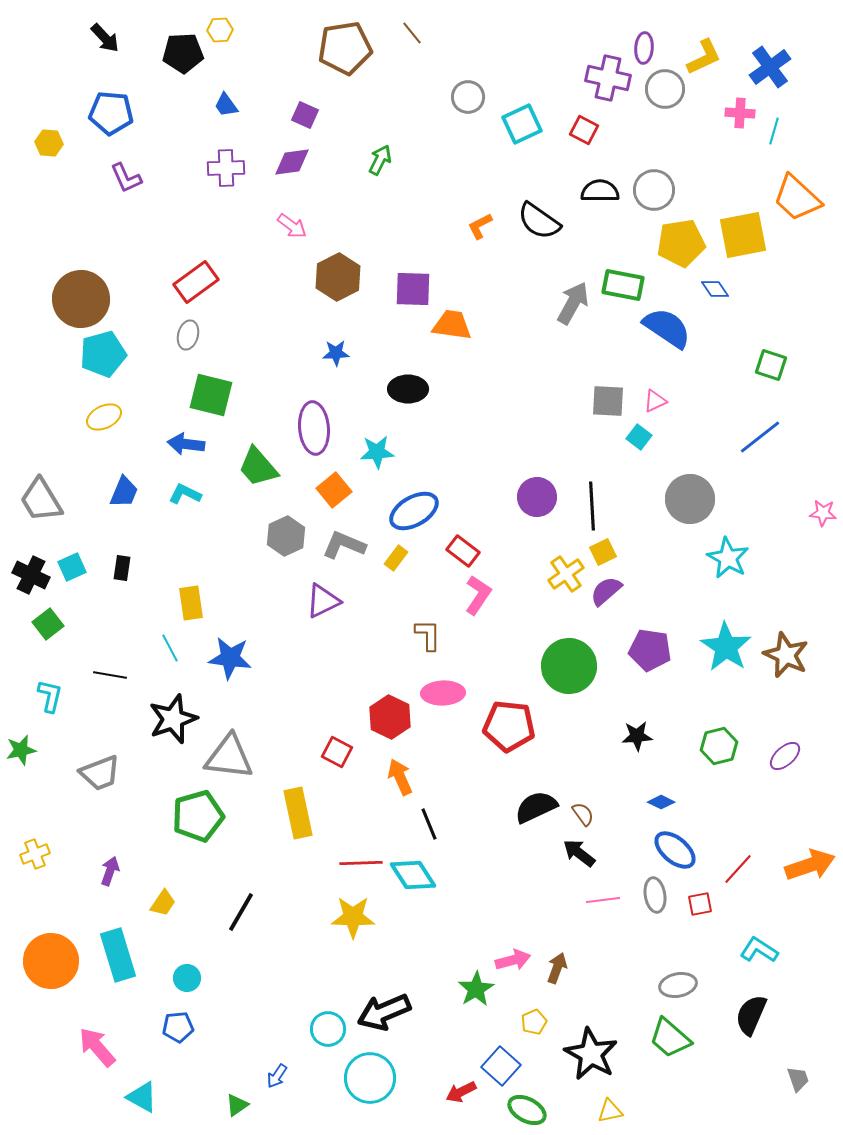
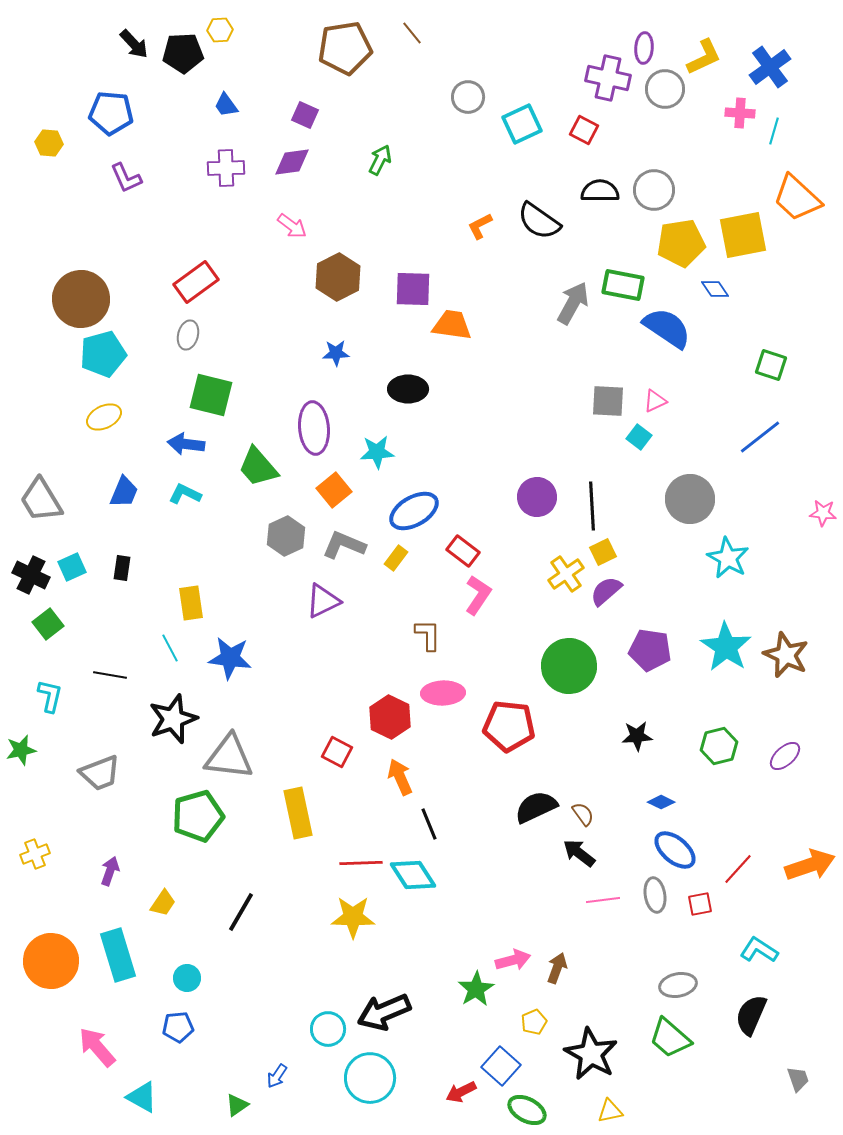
black arrow at (105, 38): moved 29 px right, 6 px down
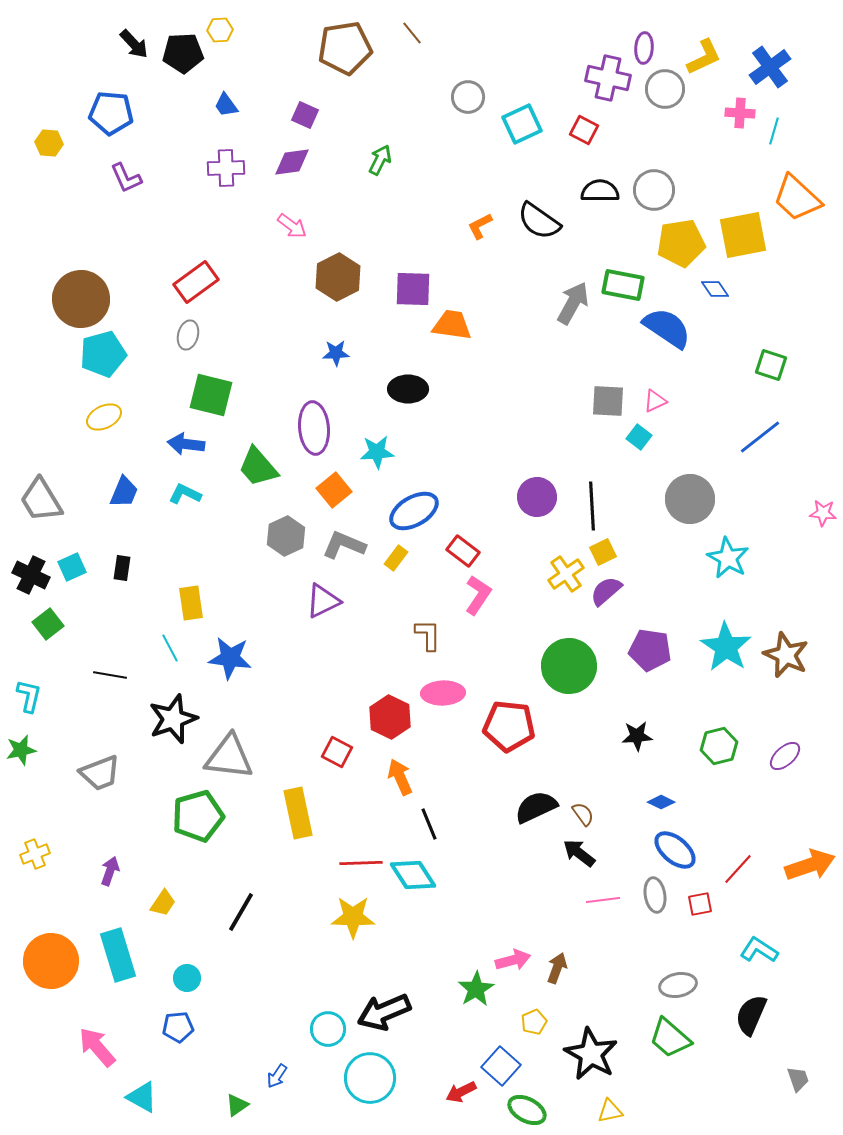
cyan L-shape at (50, 696): moved 21 px left
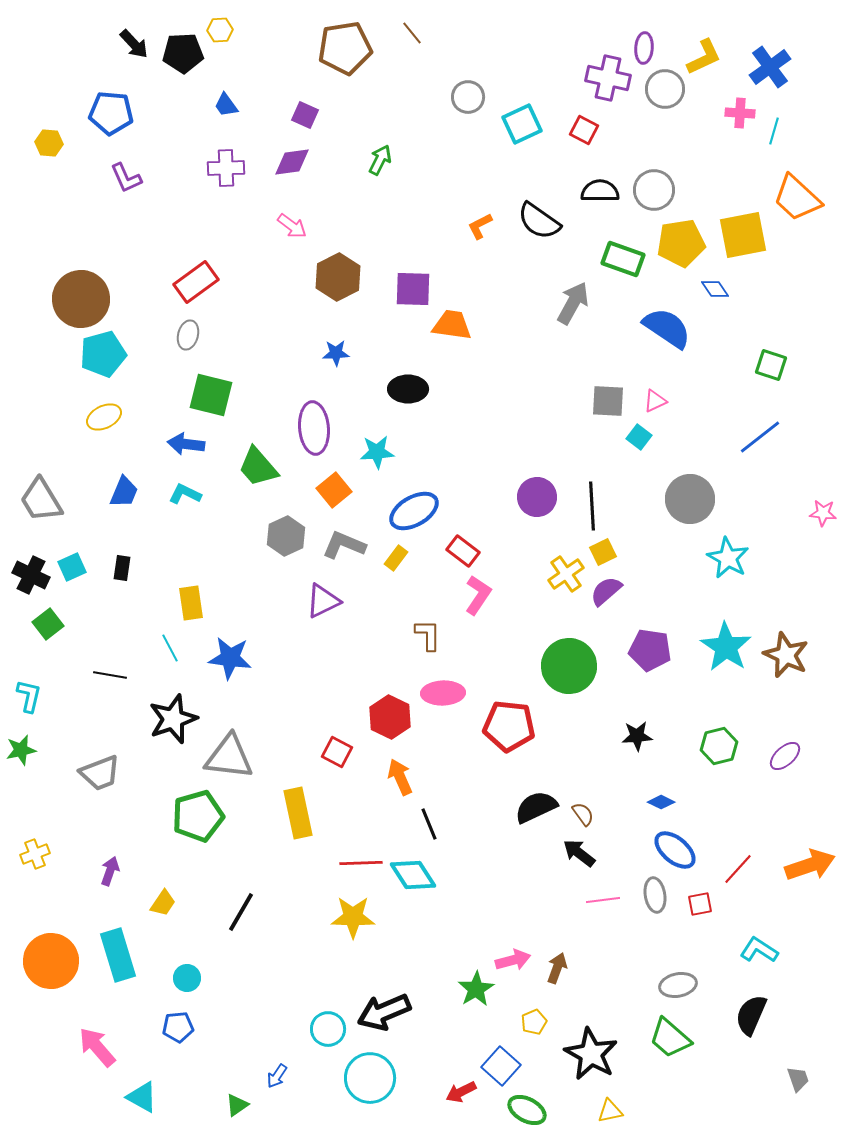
green rectangle at (623, 285): moved 26 px up; rotated 9 degrees clockwise
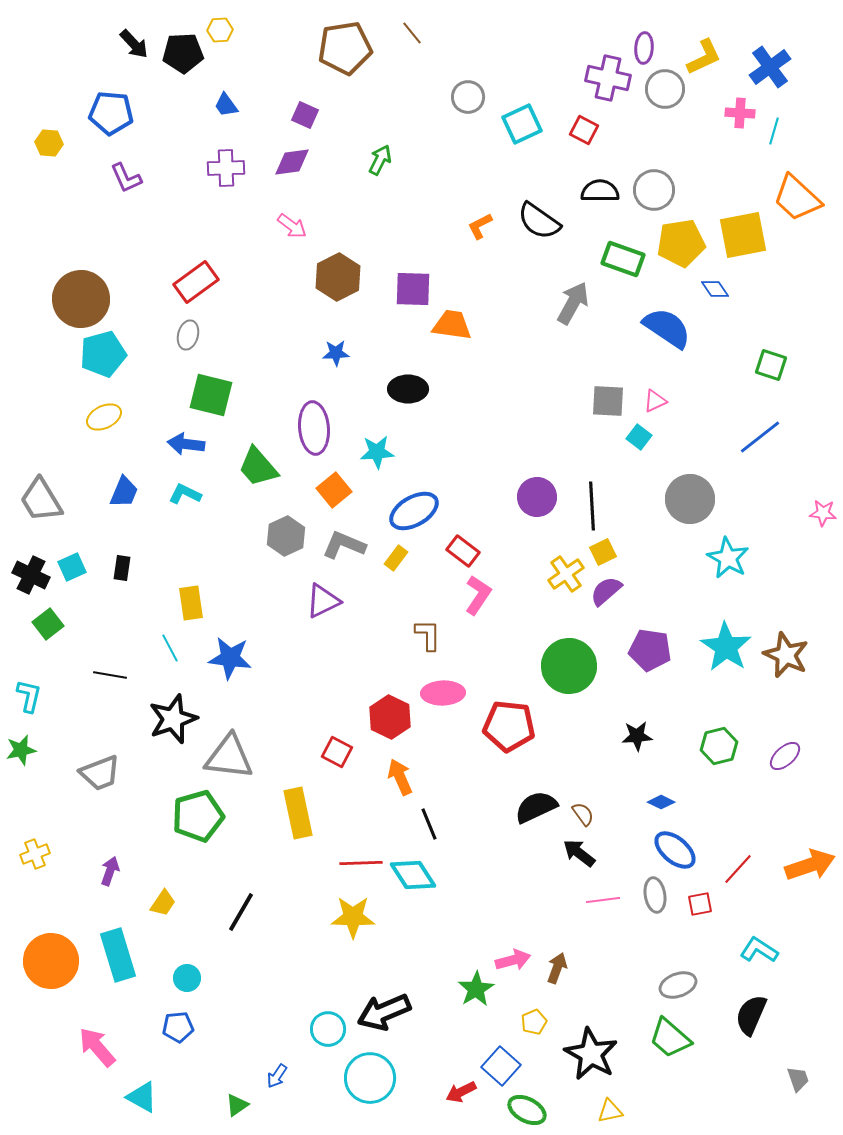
gray ellipse at (678, 985): rotated 9 degrees counterclockwise
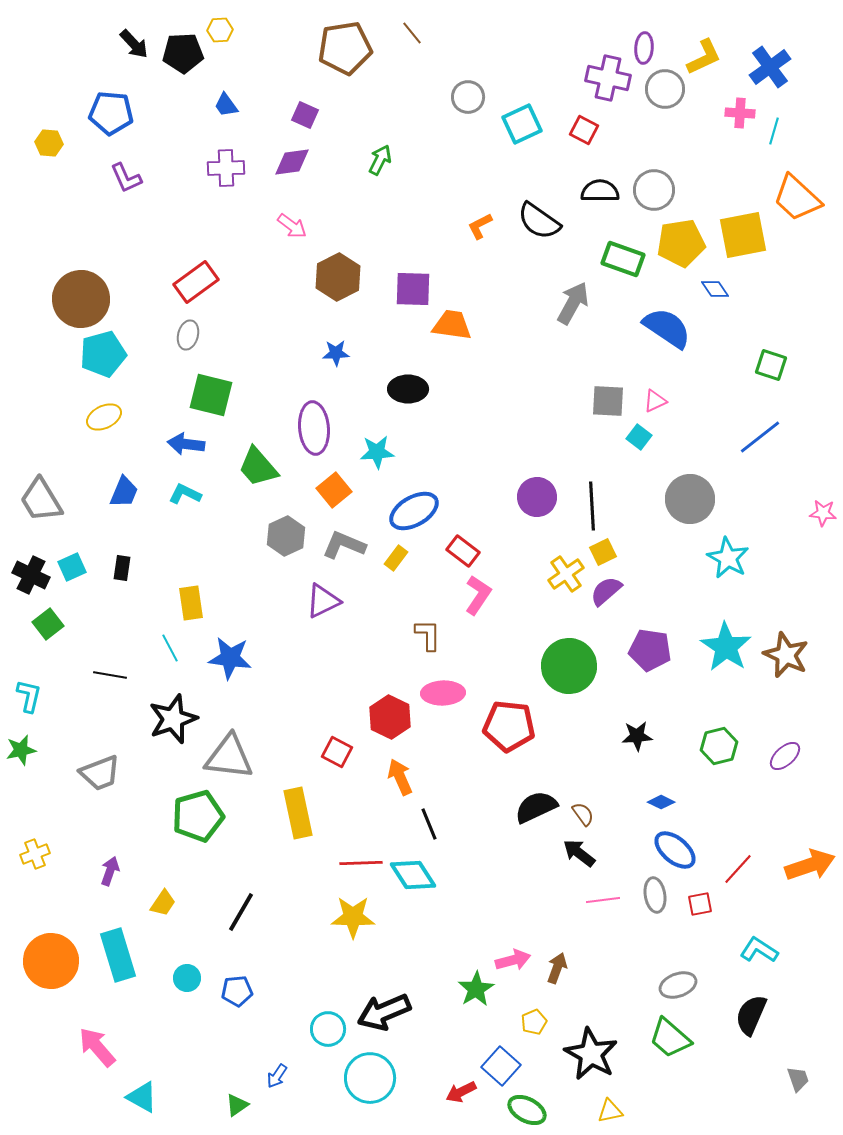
blue pentagon at (178, 1027): moved 59 px right, 36 px up
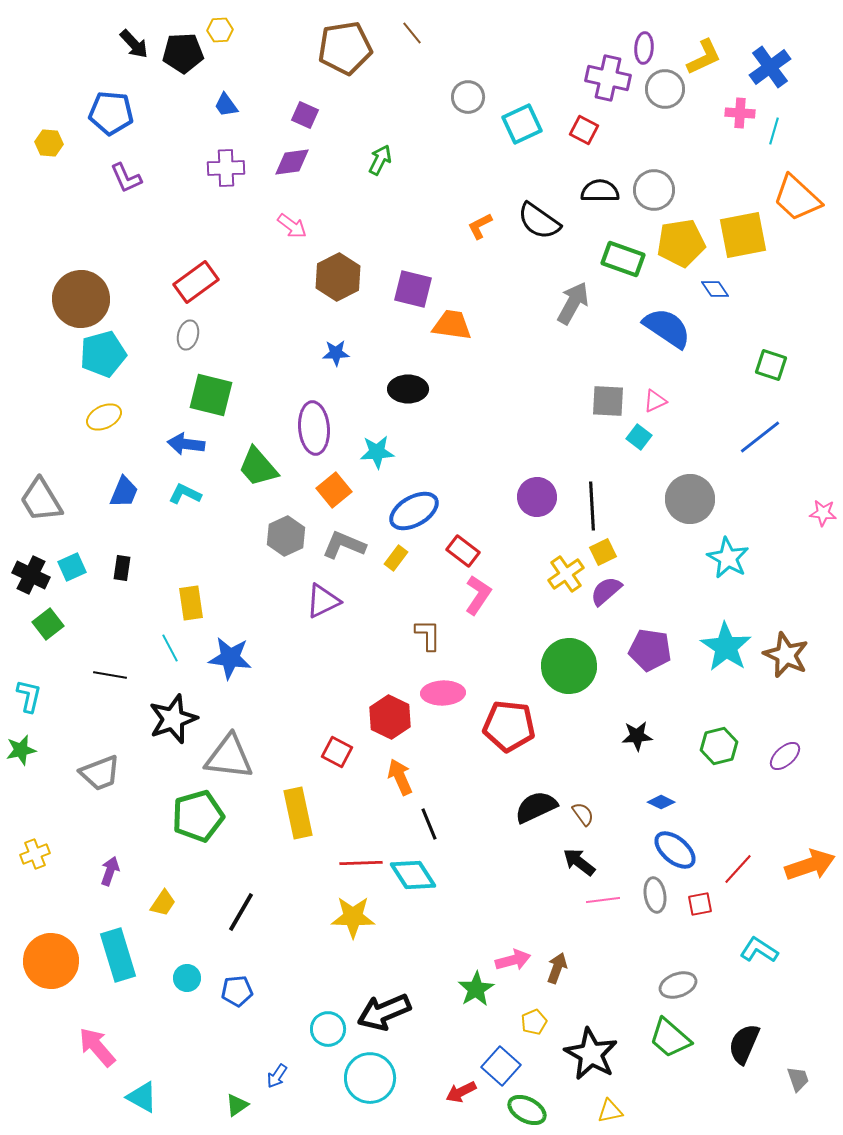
purple square at (413, 289): rotated 12 degrees clockwise
black arrow at (579, 853): moved 9 px down
black semicircle at (751, 1015): moved 7 px left, 29 px down
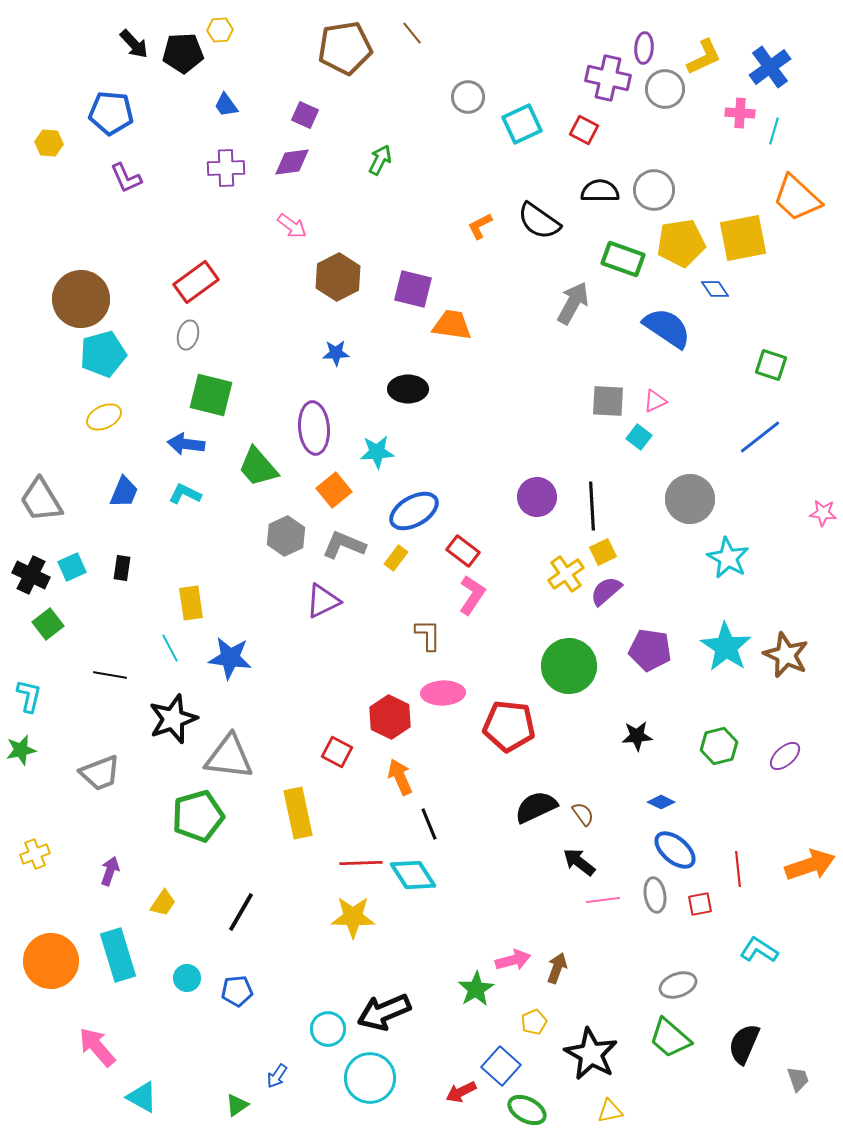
yellow square at (743, 235): moved 3 px down
pink L-shape at (478, 595): moved 6 px left
red line at (738, 869): rotated 48 degrees counterclockwise
